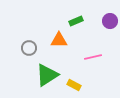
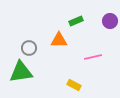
green triangle: moved 26 px left, 3 px up; rotated 25 degrees clockwise
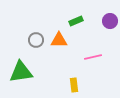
gray circle: moved 7 px right, 8 px up
yellow rectangle: rotated 56 degrees clockwise
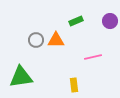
orange triangle: moved 3 px left
green triangle: moved 5 px down
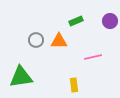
orange triangle: moved 3 px right, 1 px down
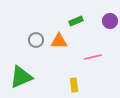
green triangle: rotated 15 degrees counterclockwise
